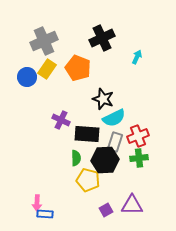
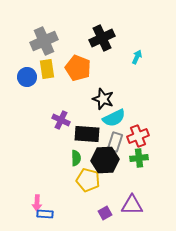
yellow rectangle: rotated 42 degrees counterclockwise
purple square: moved 1 px left, 3 px down
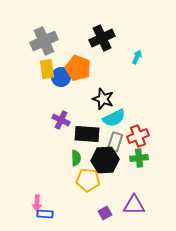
blue circle: moved 34 px right
yellow pentagon: rotated 10 degrees counterclockwise
purple triangle: moved 2 px right
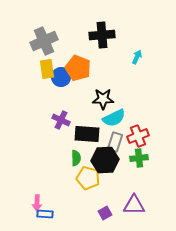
black cross: moved 3 px up; rotated 20 degrees clockwise
black star: rotated 20 degrees counterclockwise
yellow pentagon: moved 2 px up; rotated 10 degrees clockwise
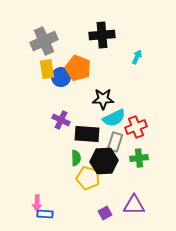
red cross: moved 2 px left, 9 px up
black hexagon: moved 1 px left, 1 px down
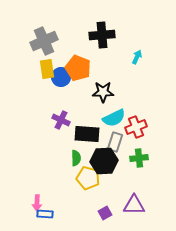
black star: moved 7 px up
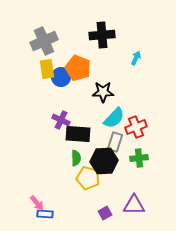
cyan arrow: moved 1 px left, 1 px down
cyan semicircle: rotated 20 degrees counterclockwise
black rectangle: moved 9 px left
pink arrow: rotated 42 degrees counterclockwise
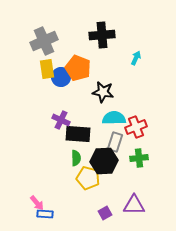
black star: rotated 10 degrees clockwise
cyan semicircle: rotated 135 degrees counterclockwise
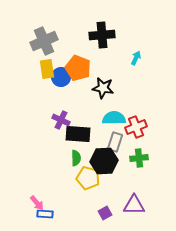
black star: moved 4 px up
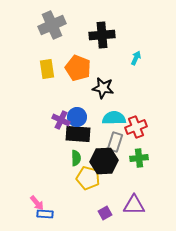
gray cross: moved 8 px right, 16 px up
blue circle: moved 16 px right, 40 px down
